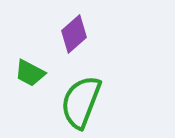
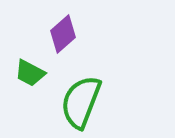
purple diamond: moved 11 px left
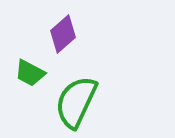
green semicircle: moved 5 px left; rotated 4 degrees clockwise
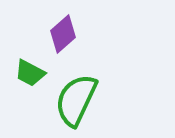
green semicircle: moved 2 px up
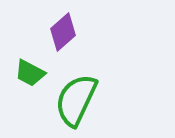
purple diamond: moved 2 px up
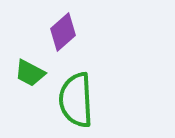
green semicircle: rotated 28 degrees counterclockwise
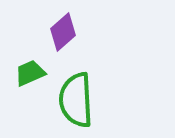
green trapezoid: rotated 128 degrees clockwise
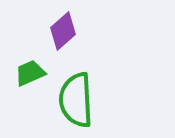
purple diamond: moved 1 px up
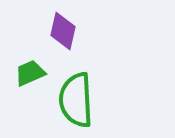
purple diamond: rotated 36 degrees counterclockwise
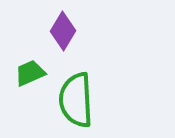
purple diamond: rotated 18 degrees clockwise
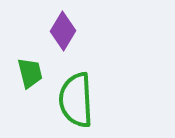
green trapezoid: rotated 100 degrees clockwise
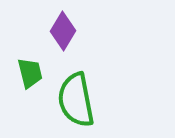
green semicircle: rotated 8 degrees counterclockwise
